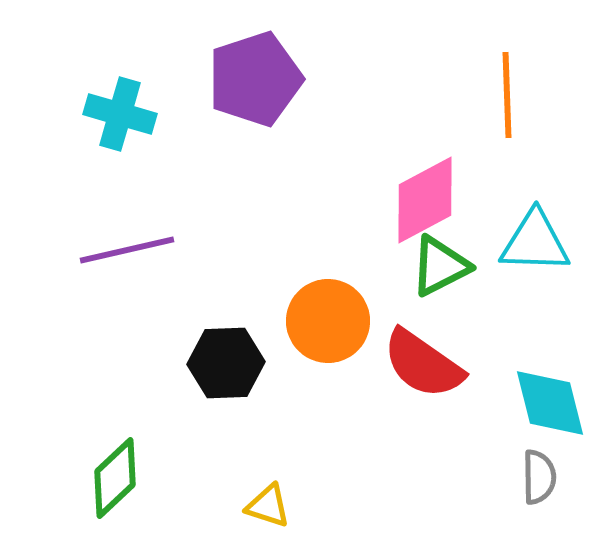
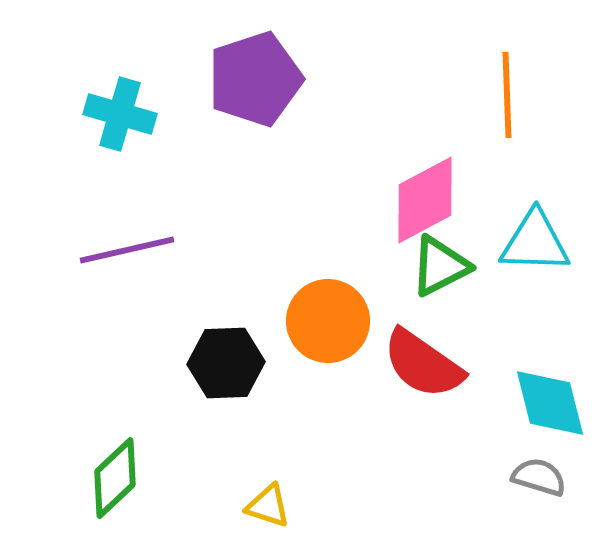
gray semicircle: rotated 72 degrees counterclockwise
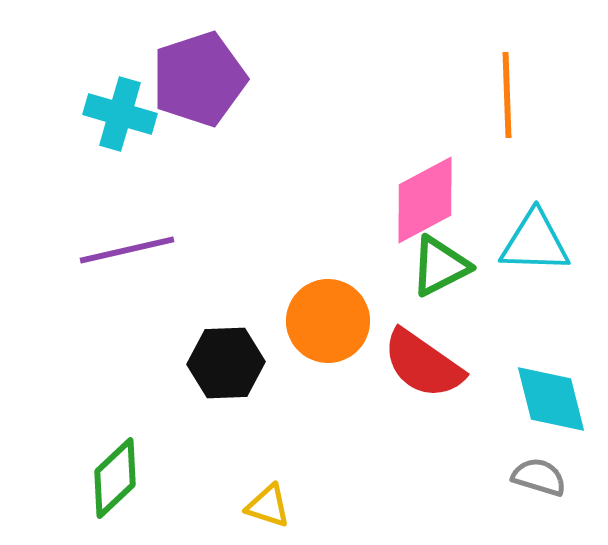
purple pentagon: moved 56 px left
cyan diamond: moved 1 px right, 4 px up
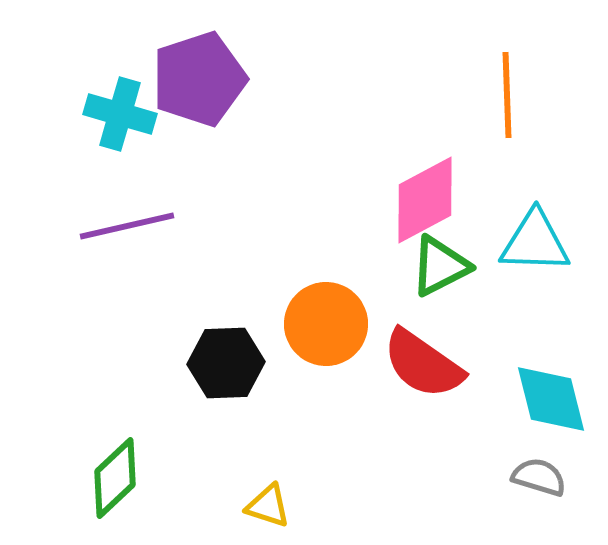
purple line: moved 24 px up
orange circle: moved 2 px left, 3 px down
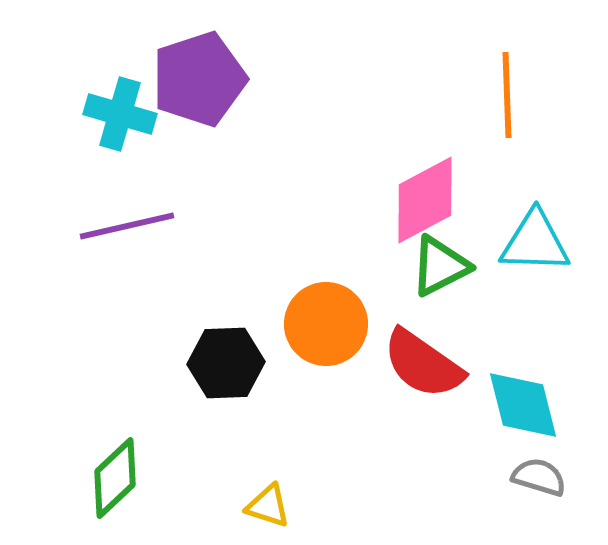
cyan diamond: moved 28 px left, 6 px down
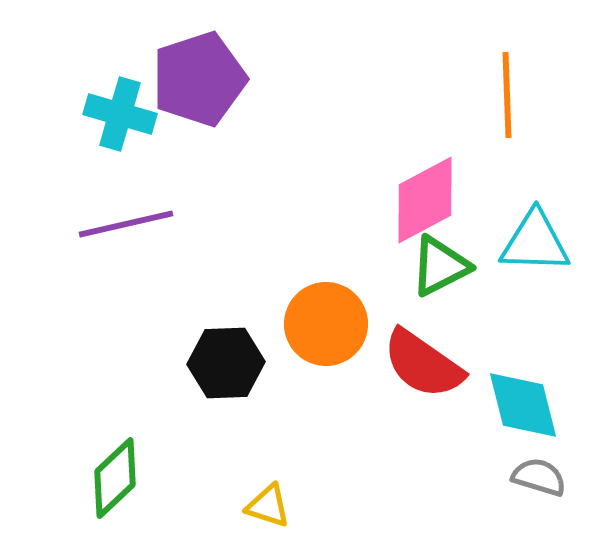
purple line: moved 1 px left, 2 px up
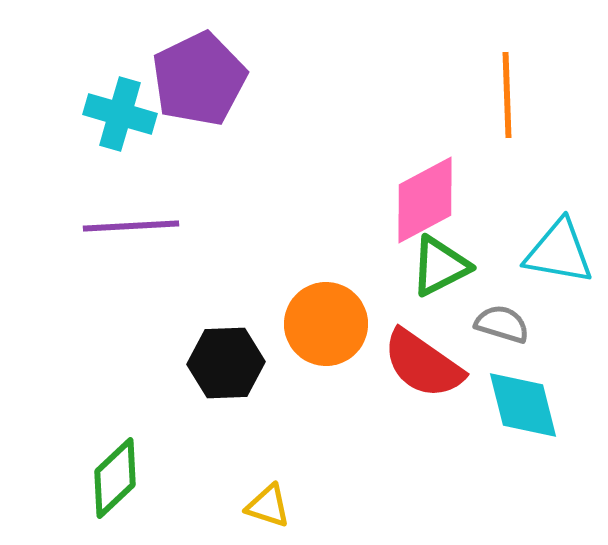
purple pentagon: rotated 8 degrees counterclockwise
purple line: moved 5 px right, 2 px down; rotated 10 degrees clockwise
cyan triangle: moved 24 px right, 10 px down; rotated 8 degrees clockwise
gray semicircle: moved 37 px left, 153 px up
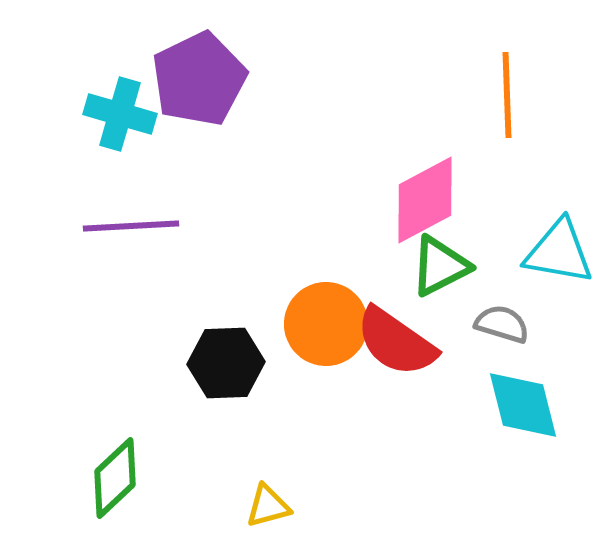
red semicircle: moved 27 px left, 22 px up
yellow triangle: rotated 33 degrees counterclockwise
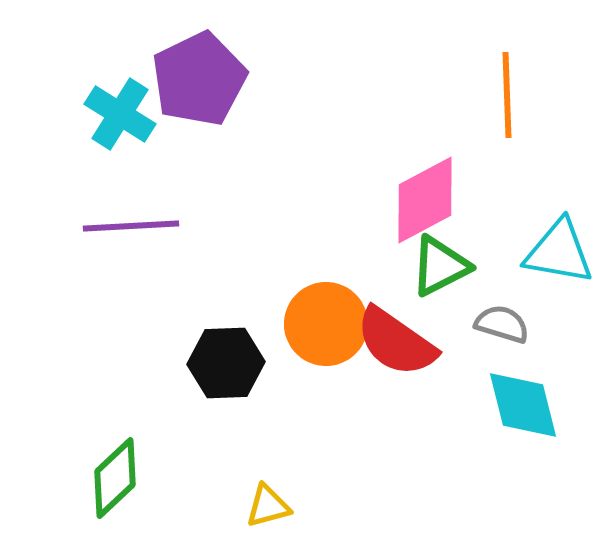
cyan cross: rotated 16 degrees clockwise
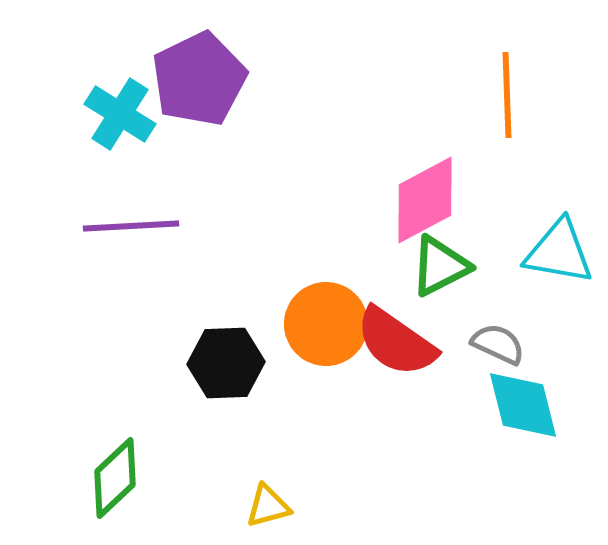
gray semicircle: moved 4 px left, 20 px down; rotated 8 degrees clockwise
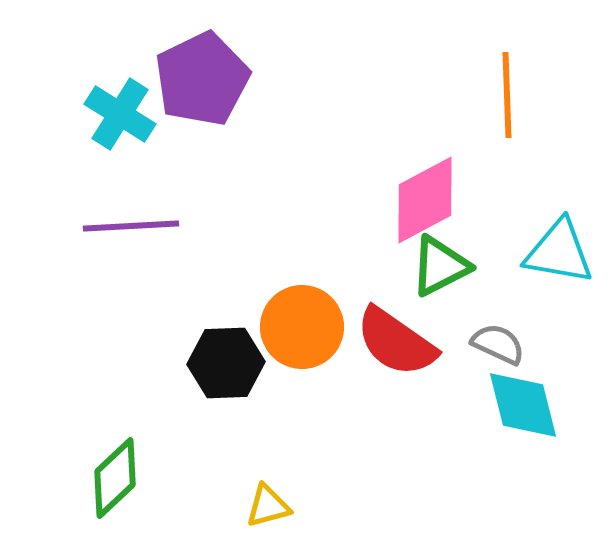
purple pentagon: moved 3 px right
orange circle: moved 24 px left, 3 px down
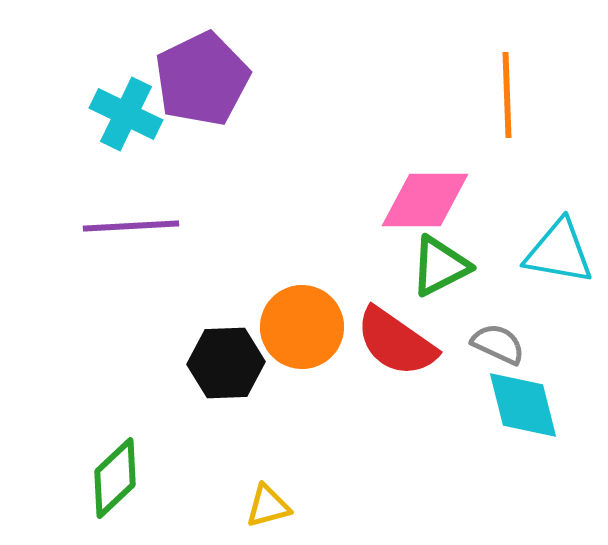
cyan cross: moved 6 px right; rotated 6 degrees counterclockwise
pink diamond: rotated 28 degrees clockwise
